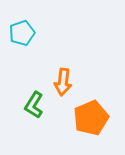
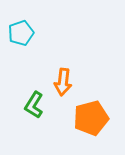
cyan pentagon: moved 1 px left
orange pentagon: rotated 8 degrees clockwise
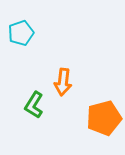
orange pentagon: moved 13 px right
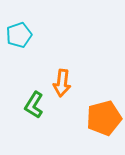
cyan pentagon: moved 2 px left, 2 px down
orange arrow: moved 1 px left, 1 px down
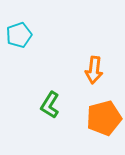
orange arrow: moved 32 px right, 13 px up
green L-shape: moved 16 px right
